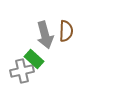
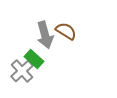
brown semicircle: rotated 60 degrees counterclockwise
gray cross: rotated 30 degrees counterclockwise
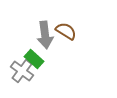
gray arrow: rotated 8 degrees clockwise
gray cross: rotated 10 degrees counterclockwise
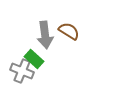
brown semicircle: moved 3 px right
gray cross: rotated 15 degrees counterclockwise
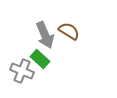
gray arrow: rotated 16 degrees counterclockwise
green rectangle: moved 6 px right
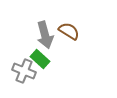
gray arrow: rotated 8 degrees clockwise
gray cross: moved 2 px right
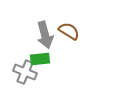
green rectangle: rotated 48 degrees counterclockwise
gray cross: moved 1 px right, 1 px down
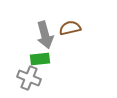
brown semicircle: moved 1 px right, 3 px up; rotated 45 degrees counterclockwise
gray cross: moved 4 px right, 6 px down
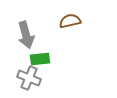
brown semicircle: moved 7 px up
gray arrow: moved 19 px left
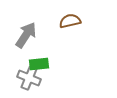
gray arrow: rotated 132 degrees counterclockwise
green rectangle: moved 1 px left, 5 px down
